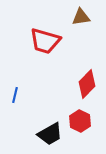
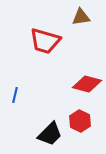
red diamond: rotated 60 degrees clockwise
black trapezoid: rotated 16 degrees counterclockwise
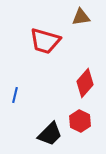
red diamond: moved 2 px left, 1 px up; rotated 64 degrees counterclockwise
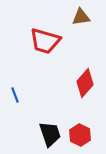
blue line: rotated 35 degrees counterclockwise
red hexagon: moved 14 px down
black trapezoid: rotated 64 degrees counterclockwise
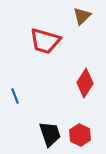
brown triangle: moved 1 px right, 1 px up; rotated 36 degrees counterclockwise
red diamond: rotated 8 degrees counterclockwise
blue line: moved 1 px down
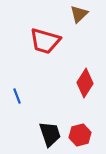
brown triangle: moved 3 px left, 2 px up
blue line: moved 2 px right
red hexagon: rotated 20 degrees clockwise
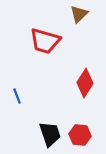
red hexagon: rotated 20 degrees clockwise
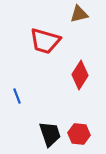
brown triangle: rotated 30 degrees clockwise
red diamond: moved 5 px left, 8 px up
red hexagon: moved 1 px left, 1 px up
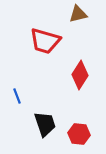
brown triangle: moved 1 px left
black trapezoid: moved 5 px left, 10 px up
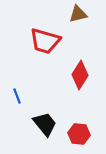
black trapezoid: rotated 20 degrees counterclockwise
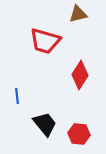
blue line: rotated 14 degrees clockwise
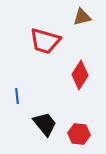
brown triangle: moved 4 px right, 3 px down
